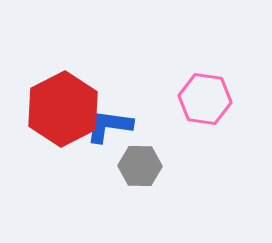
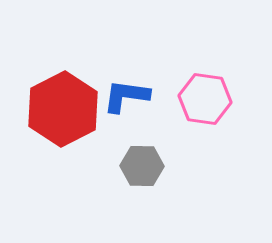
blue L-shape: moved 17 px right, 30 px up
gray hexagon: moved 2 px right
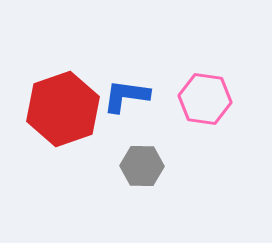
red hexagon: rotated 8 degrees clockwise
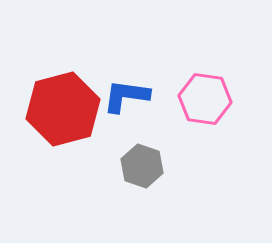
red hexagon: rotated 4 degrees clockwise
gray hexagon: rotated 18 degrees clockwise
